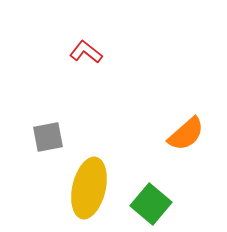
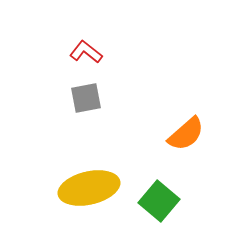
gray square: moved 38 px right, 39 px up
yellow ellipse: rotated 64 degrees clockwise
green square: moved 8 px right, 3 px up
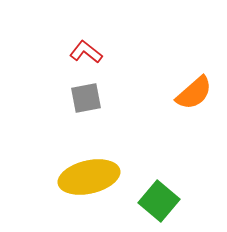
orange semicircle: moved 8 px right, 41 px up
yellow ellipse: moved 11 px up
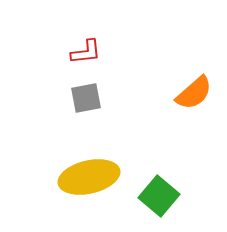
red L-shape: rotated 136 degrees clockwise
green square: moved 5 px up
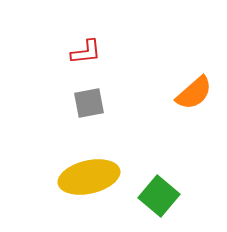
gray square: moved 3 px right, 5 px down
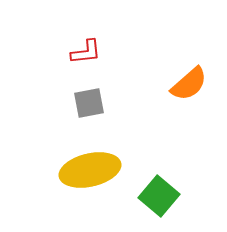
orange semicircle: moved 5 px left, 9 px up
yellow ellipse: moved 1 px right, 7 px up
